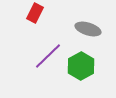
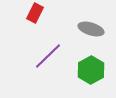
gray ellipse: moved 3 px right
green hexagon: moved 10 px right, 4 px down
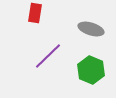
red rectangle: rotated 18 degrees counterclockwise
green hexagon: rotated 8 degrees counterclockwise
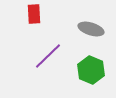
red rectangle: moved 1 px left, 1 px down; rotated 12 degrees counterclockwise
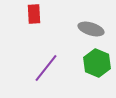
purple line: moved 2 px left, 12 px down; rotated 8 degrees counterclockwise
green hexagon: moved 6 px right, 7 px up
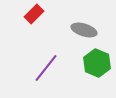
red rectangle: rotated 48 degrees clockwise
gray ellipse: moved 7 px left, 1 px down
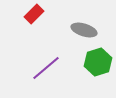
green hexagon: moved 1 px right, 1 px up; rotated 20 degrees clockwise
purple line: rotated 12 degrees clockwise
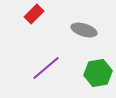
green hexagon: moved 11 px down; rotated 8 degrees clockwise
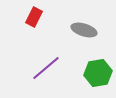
red rectangle: moved 3 px down; rotated 18 degrees counterclockwise
